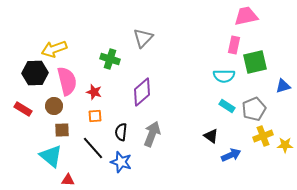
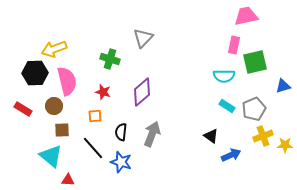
red star: moved 9 px right
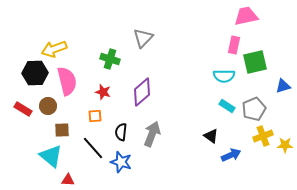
brown circle: moved 6 px left
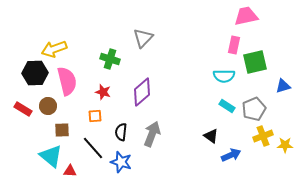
red triangle: moved 2 px right, 9 px up
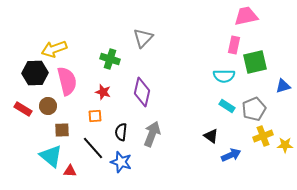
purple diamond: rotated 36 degrees counterclockwise
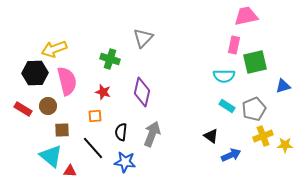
blue star: moved 4 px right; rotated 10 degrees counterclockwise
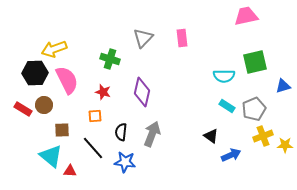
pink rectangle: moved 52 px left, 7 px up; rotated 18 degrees counterclockwise
pink semicircle: moved 1 px up; rotated 12 degrees counterclockwise
brown circle: moved 4 px left, 1 px up
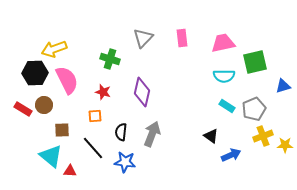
pink trapezoid: moved 23 px left, 27 px down
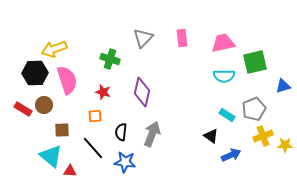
pink semicircle: rotated 8 degrees clockwise
cyan rectangle: moved 9 px down
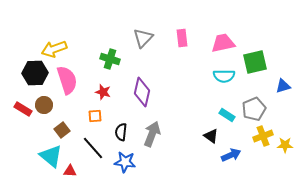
brown square: rotated 35 degrees counterclockwise
